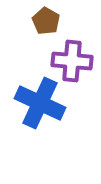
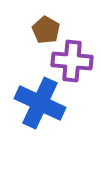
brown pentagon: moved 9 px down
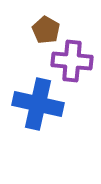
blue cross: moved 2 px left, 1 px down; rotated 12 degrees counterclockwise
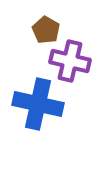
purple cross: moved 2 px left; rotated 9 degrees clockwise
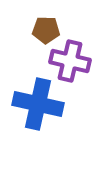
brown pentagon: rotated 28 degrees counterclockwise
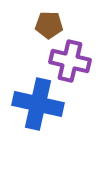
brown pentagon: moved 3 px right, 5 px up
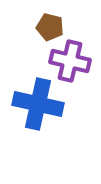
brown pentagon: moved 1 px right, 2 px down; rotated 12 degrees clockwise
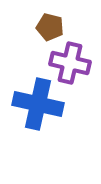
purple cross: moved 2 px down
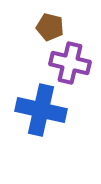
blue cross: moved 3 px right, 6 px down
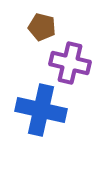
brown pentagon: moved 8 px left
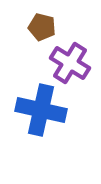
purple cross: rotated 18 degrees clockwise
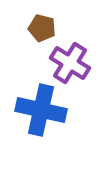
brown pentagon: moved 1 px down
